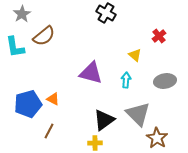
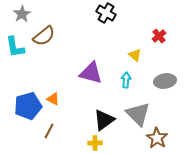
blue pentagon: moved 2 px down
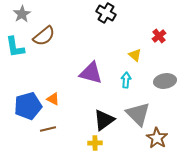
brown line: moved 1 px left, 2 px up; rotated 49 degrees clockwise
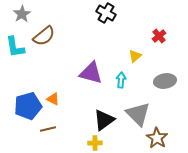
yellow triangle: moved 1 px down; rotated 40 degrees clockwise
cyan arrow: moved 5 px left
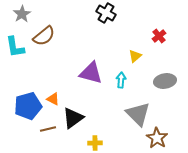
black triangle: moved 31 px left, 2 px up
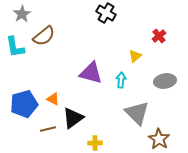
blue pentagon: moved 4 px left, 2 px up
gray triangle: moved 1 px left, 1 px up
brown star: moved 2 px right, 1 px down
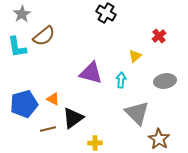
cyan L-shape: moved 2 px right
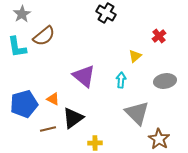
purple triangle: moved 7 px left, 3 px down; rotated 25 degrees clockwise
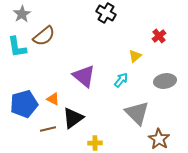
cyan arrow: rotated 35 degrees clockwise
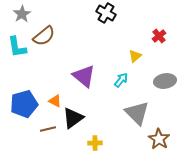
orange triangle: moved 2 px right, 2 px down
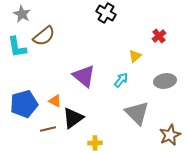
gray star: rotated 12 degrees counterclockwise
brown star: moved 11 px right, 4 px up; rotated 15 degrees clockwise
